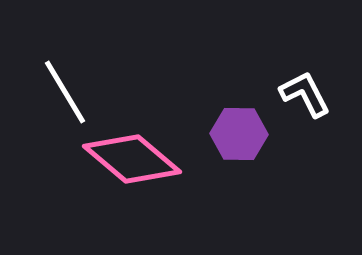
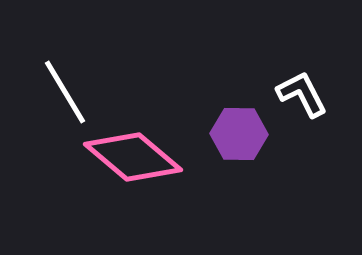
white L-shape: moved 3 px left
pink diamond: moved 1 px right, 2 px up
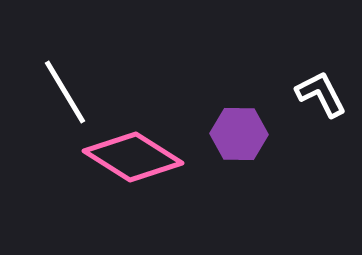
white L-shape: moved 19 px right
pink diamond: rotated 8 degrees counterclockwise
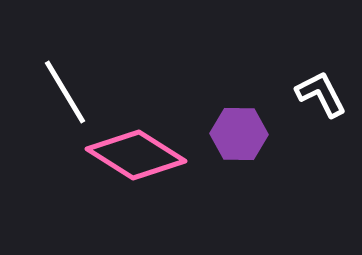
pink diamond: moved 3 px right, 2 px up
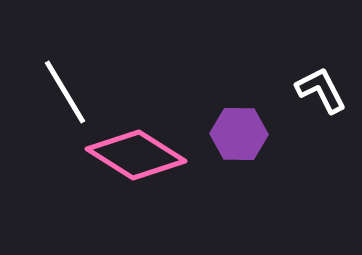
white L-shape: moved 4 px up
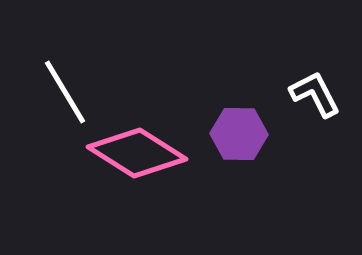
white L-shape: moved 6 px left, 4 px down
pink diamond: moved 1 px right, 2 px up
